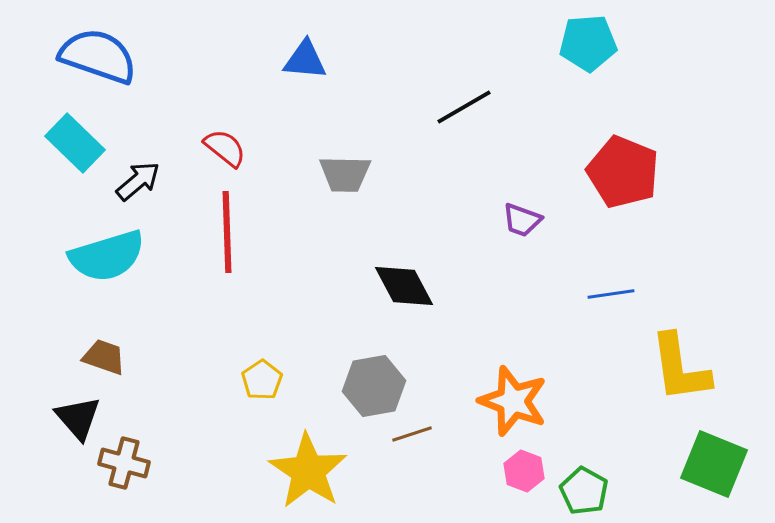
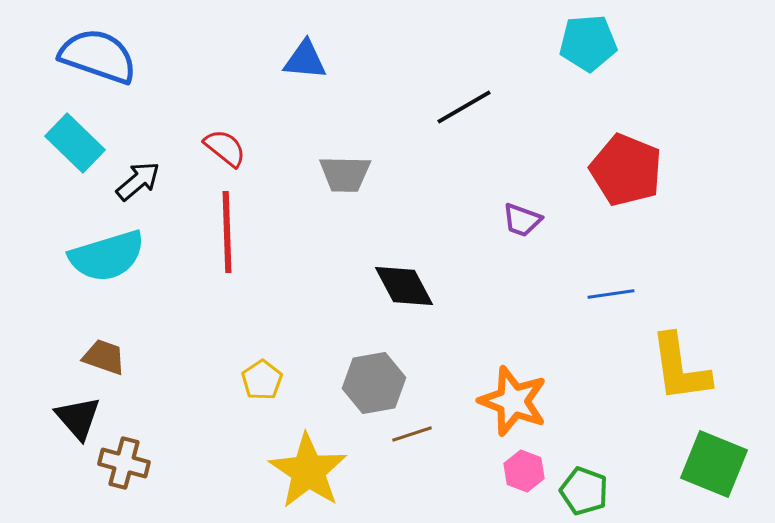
red pentagon: moved 3 px right, 2 px up
gray hexagon: moved 3 px up
green pentagon: rotated 9 degrees counterclockwise
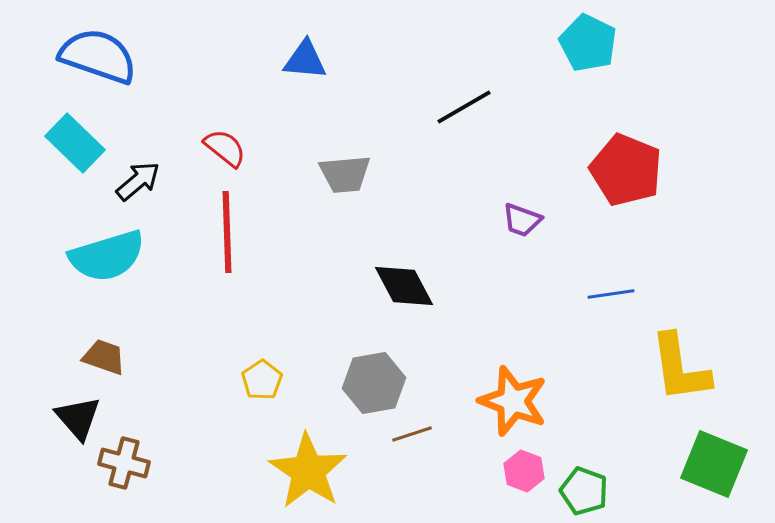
cyan pentagon: rotated 30 degrees clockwise
gray trapezoid: rotated 6 degrees counterclockwise
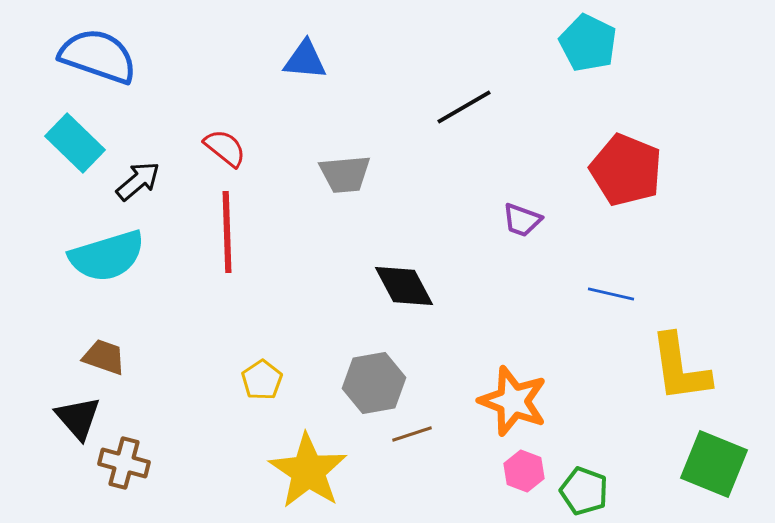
blue line: rotated 21 degrees clockwise
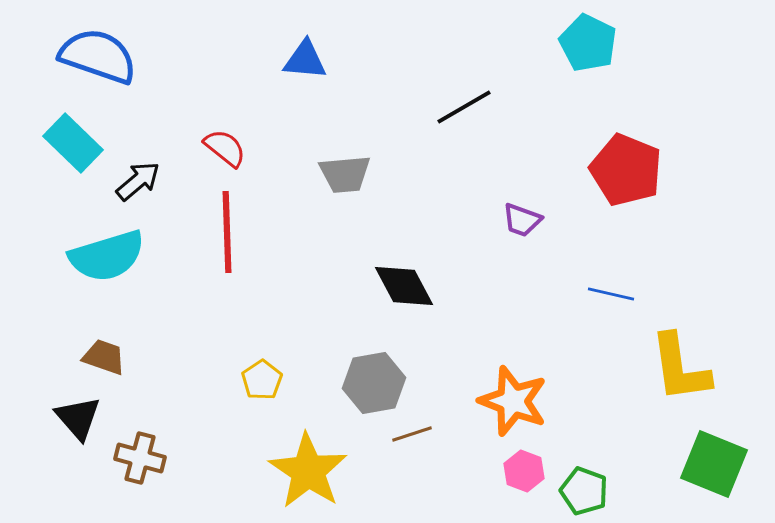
cyan rectangle: moved 2 px left
brown cross: moved 16 px right, 5 px up
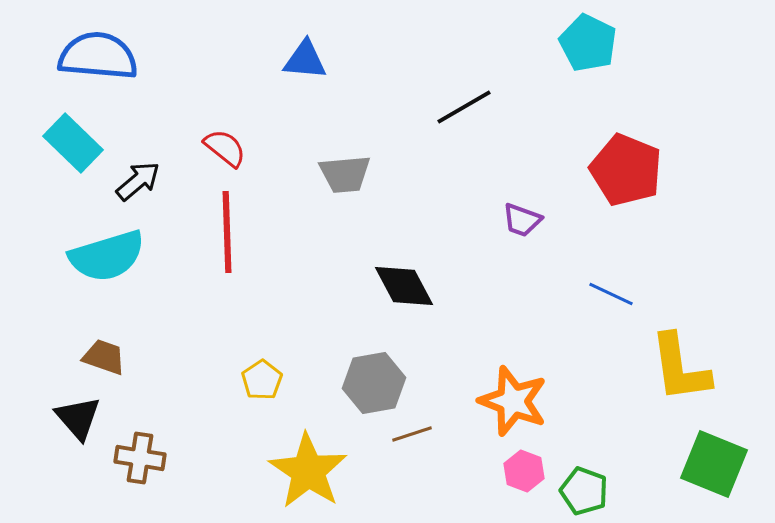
blue semicircle: rotated 14 degrees counterclockwise
blue line: rotated 12 degrees clockwise
brown cross: rotated 6 degrees counterclockwise
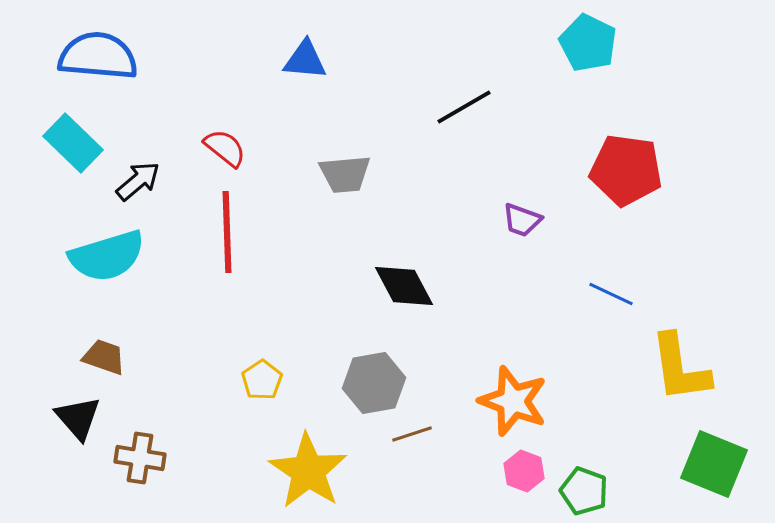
red pentagon: rotated 14 degrees counterclockwise
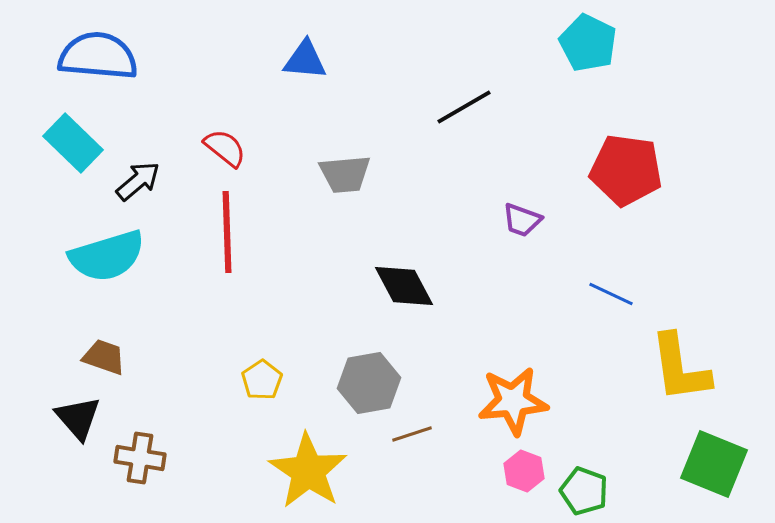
gray hexagon: moved 5 px left
orange star: rotated 26 degrees counterclockwise
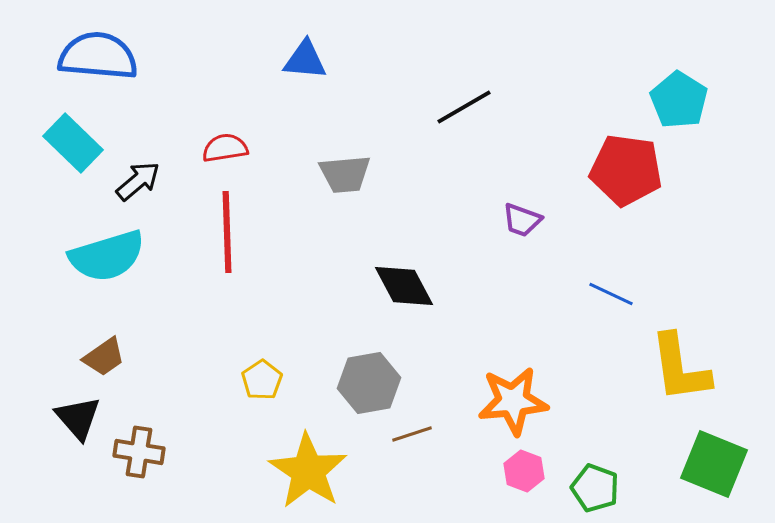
cyan pentagon: moved 91 px right, 57 px down; rotated 6 degrees clockwise
red semicircle: rotated 48 degrees counterclockwise
brown trapezoid: rotated 126 degrees clockwise
brown cross: moved 1 px left, 6 px up
green pentagon: moved 11 px right, 3 px up
